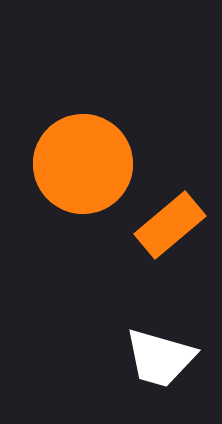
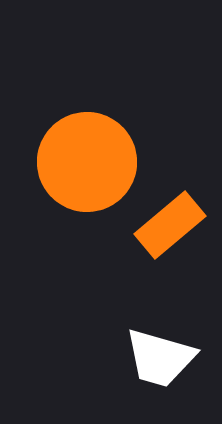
orange circle: moved 4 px right, 2 px up
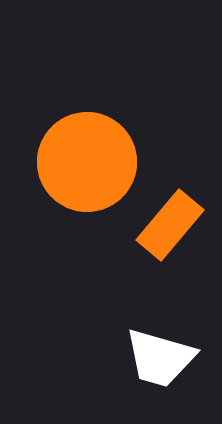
orange rectangle: rotated 10 degrees counterclockwise
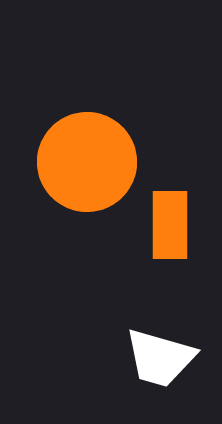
orange rectangle: rotated 40 degrees counterclockwise
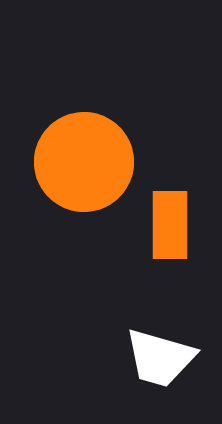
orange circle: moved 3 px left
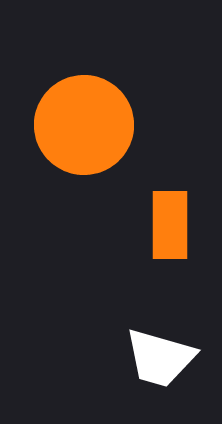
orange circle: moved 37 px up
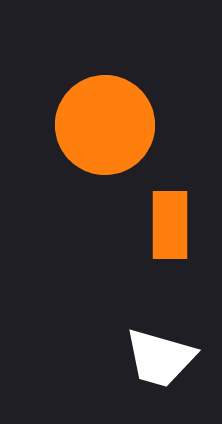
orange circle: moved 21 px right
